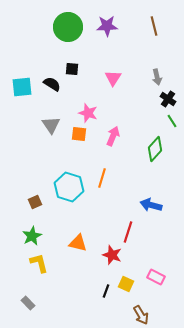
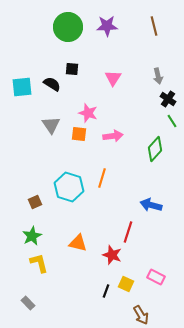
gray arrow: moved 1 px right, 1 px up
pink arrow: rotated 60 degrees clockwise
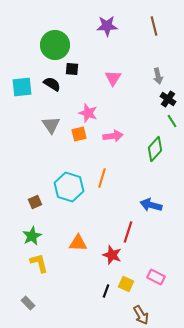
green circle: moved 13 px left, 18 px down
orange square: rotated 21 degrees counterclockwise
orange triangle: rotated 12 degrees counterclockwise
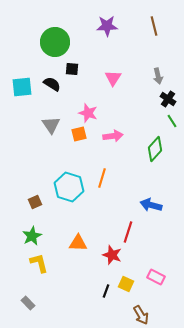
green circle: moved 3 px up
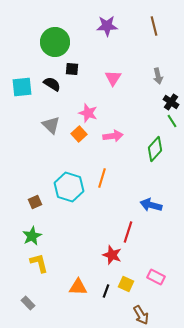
black cross: moved 3 px right, 3 px down
gray triangle: rotated 12 degrees counterclockwise
orange square: rotated 28 degrees counterclockwise
orange triangle: moved 44 px down
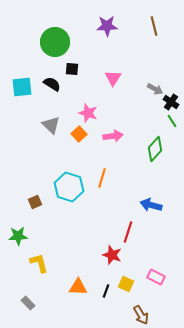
gray arrow: moved 3 px left, 13 px down; rotated 49 degrees counterclockwise
green star: moved 14 px left; rotated 24 degrees clockwise
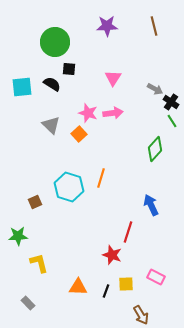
black square: moved 3 px left
pink arrow: moved 23 px up
orange line: moved 1 px left
blue arrow: rotated 50 degrees clockwise
yellow square: rotated 28 degrees counterclockwise
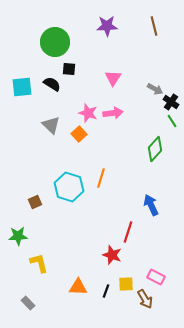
brown arrow: moved 4 px right, 16 px up
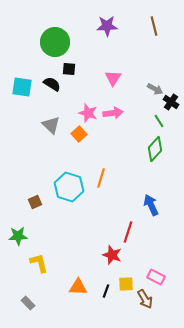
cyan square: rotated 15 degrees clockwise
green line: moved 13 px left
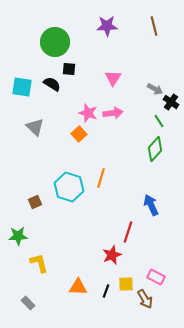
gray triangle: moved 16 px left, 2 px down
red star: rotated 30 degrees clockwise
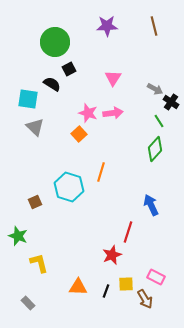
black square: rotated 32 degrees counterclockwise
cyan square: moved 6 px right, 12 px down
orange line: moved 6 px up
green star: rotated 24 degrees clockwise
